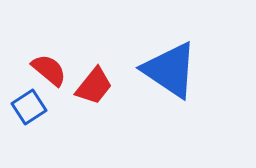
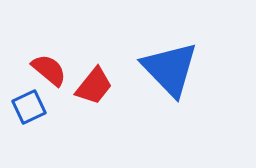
blue triangle: moved 1 px up; rotated 12 degrees clockwise
blue square: rotated 8 degrees clockwise
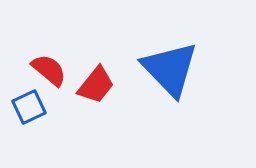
red trapezoid: moved 2 px right, 1 px up
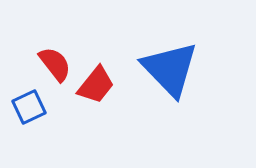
red semicircle: moved 6 px right, 6 px up; rotated 12 degrees clockwise
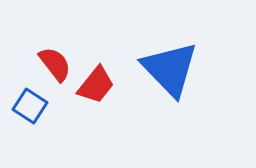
blue square: moved 1 px right, 1 px up; rotated 32 degrees counterclockwise
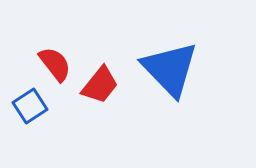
red trapezoid: moved 4 px right
blue square: rotated 24 degrees clockwise
